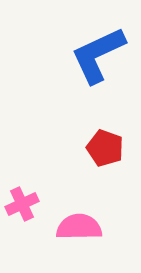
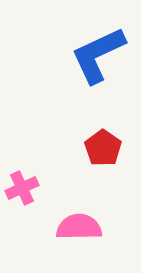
red pentagon: moved 2 px left; rotated 15 degrees clockwise
pink cross: moved 16 px up
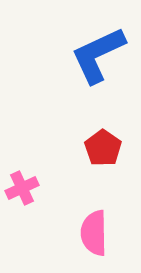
pink semicircle: moved 15 px right, 6 px down; rotated 90 degrees counterclockwise
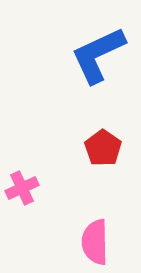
pink semicircle: moved 1 px right, 9 px down
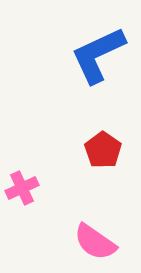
red pentagon: moved 2 px down
pink semicircle: rotated 54 degrees counterclockwise
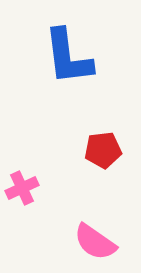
blue L-shape: moved 30 px left, 2 px down; rotated 72 degrees counterclockwise
red pentagon: rotated 30 degrees clockwise
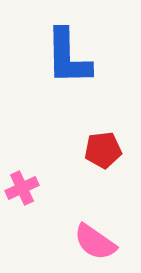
blue L-shape: rotated 6 degrees clockwise
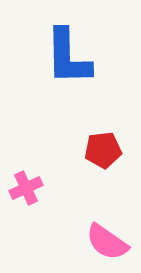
pink cross: moved 4 px right
pink semicircle: moved 12 px right
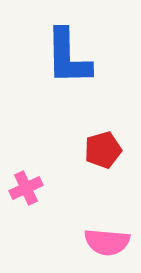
red pentagon: rotated 9 degrees counterclockwise
pink semicircle: rotated 30 degrees counterclockwise
